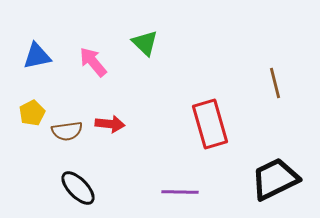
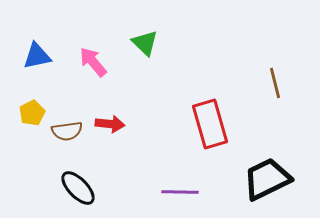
black trapezoid: moved 8 px left
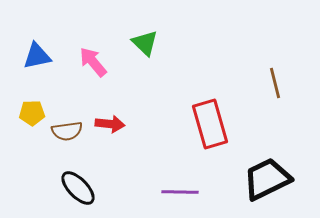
yellow pentagon: rotated 25 degrees clockwise
